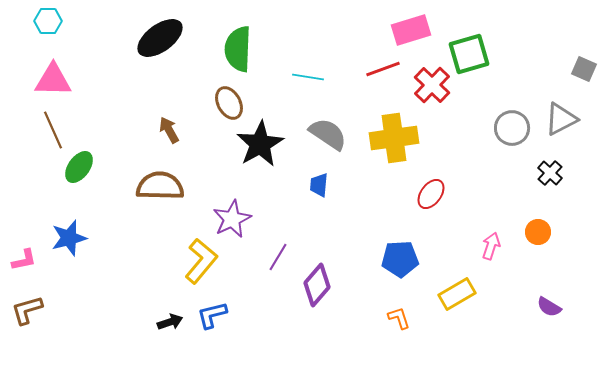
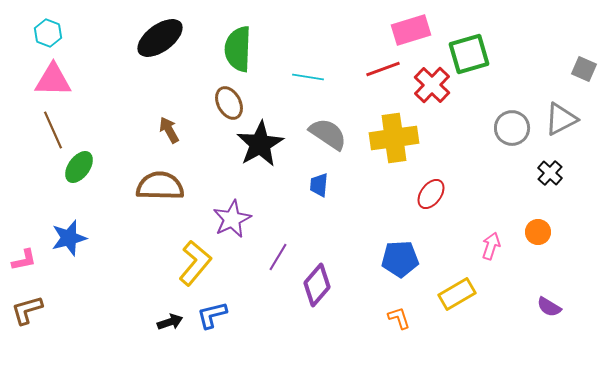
cyan hexagon: moved 12 px down; rotated 20 degrees clockwise
yellow L-shape: moved 6 px left, 2 px down
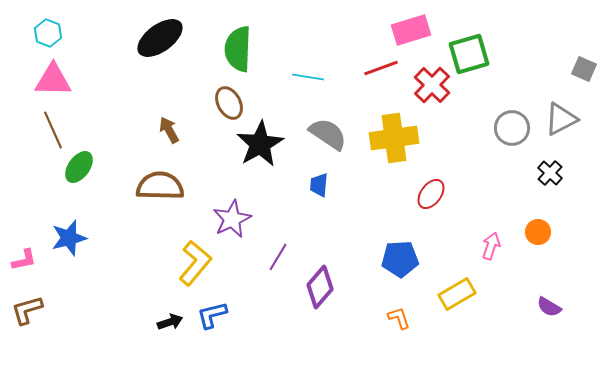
red line: moved 2 px left, 1 px up
purple diamond: moved 3 px right, 2 px down
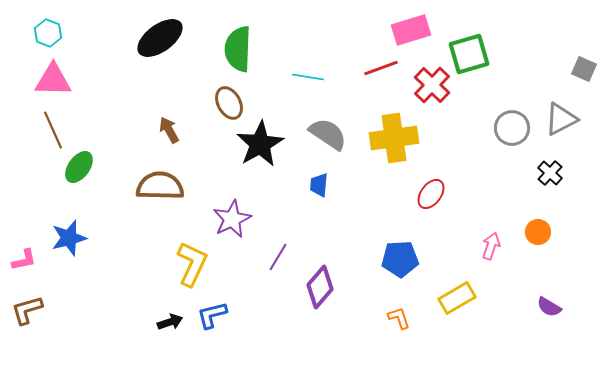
yellow L-shape: moved 3 px left, 1 px down; rotated 15 degrees counterclockwise
yellow rectangle: moved 4 px down
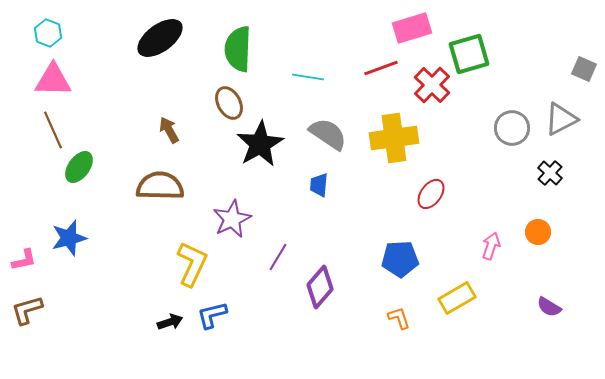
pink rectangle: moved 1 px right, 2 px up
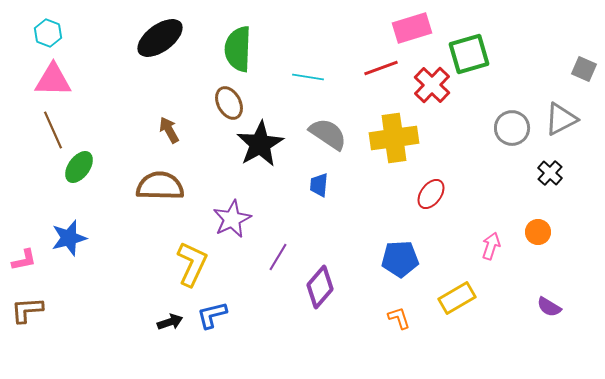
brown L-shape: rotated 12 degrees clockwise
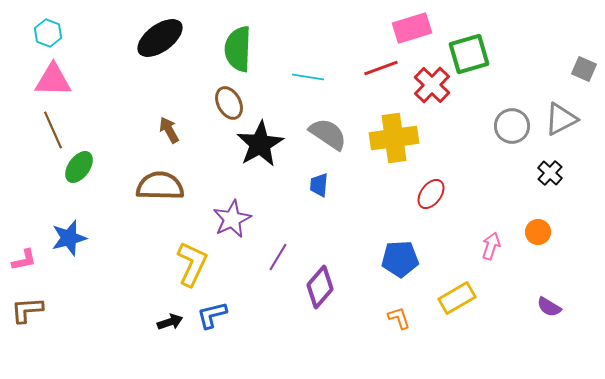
gray circle: moved 2 px up
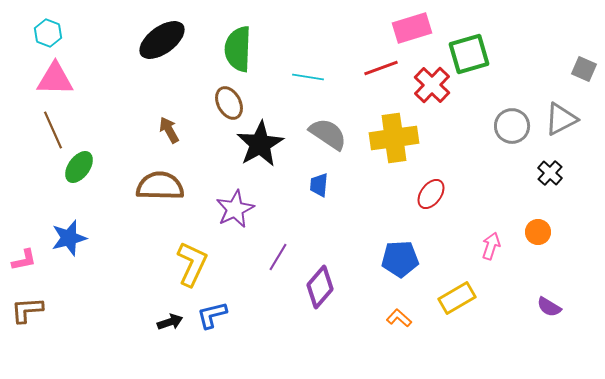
black ellipse: moved 2 px right, 2 px down
pink triangle: moved 2 px right, 1 px up
purple star: moved 3 px right, 10 px up
orange L-shape: rotated 30 degrees counterclockwise
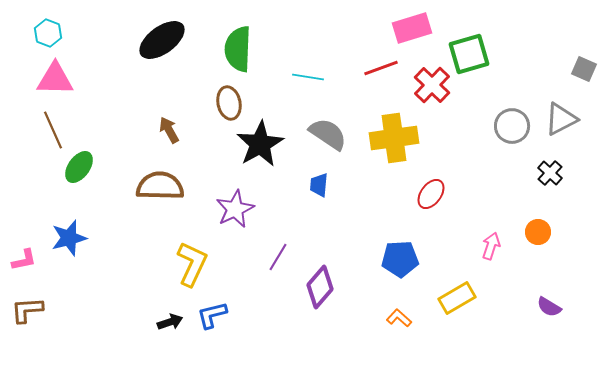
brown ellipse: rotated 16 degrees clockwise
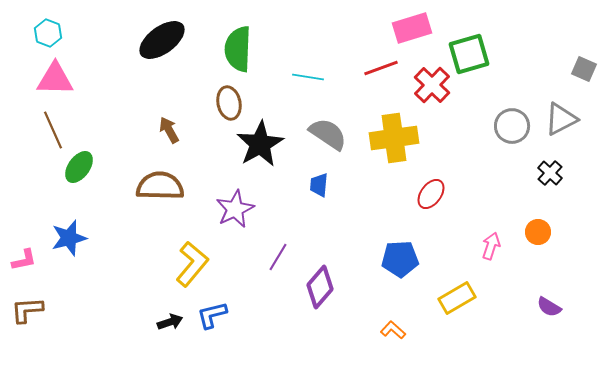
yellow L-shape: rotated 15 degrees clockwise
orange L-shape: moved 6 px left, 12 px down
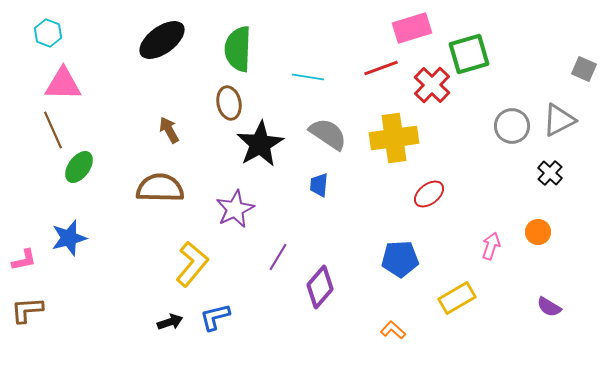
pink triangle: moved 8 px right, 5 px down
gray triangle: moved 2 px left, 1 px down
brown semicircle: moved 2 px down
red ellipse: moved 2 px left; rotated 16 degrees clockwise
blue L-shape: moved 3 px right, 2 px down
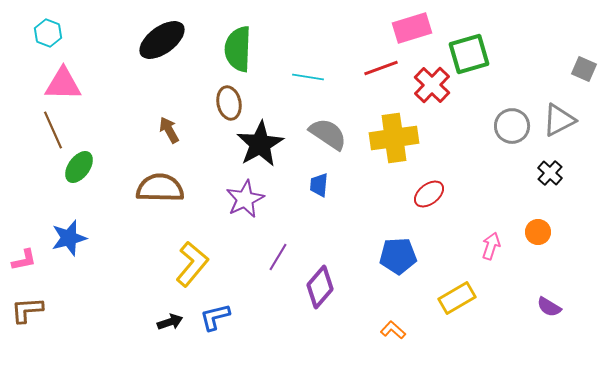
purple star: moved 10 px right, 10 px up
blue pentagon: moved 2 px left, 3 px up
